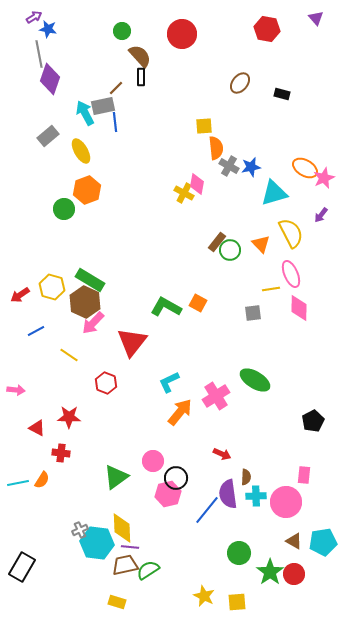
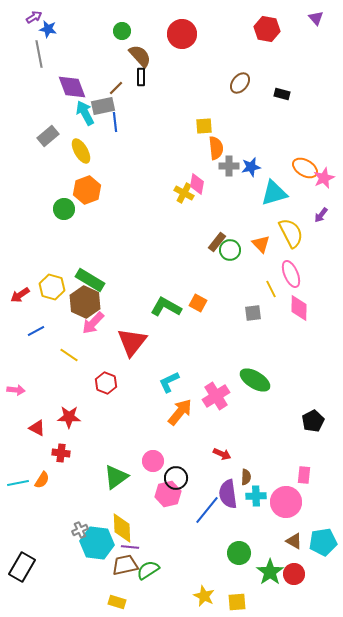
purple diamond at (50, 79): moved 22 px right, 8 px down; rotated 40 degrees counterclockwise
gray cross at (229, 166): rotated 30 degrees counterclockwise
yellow line at (271, 289): rotated 72 degrees clockwise
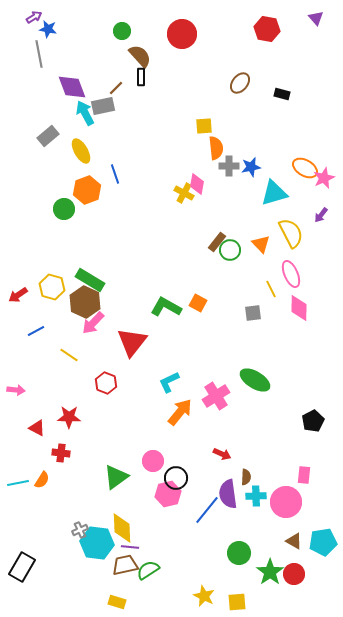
blue line at (115, 122): moved 52 px down; rotated 12 degrees counterclockwise
red arrow at (20, 295): moved 2 px left
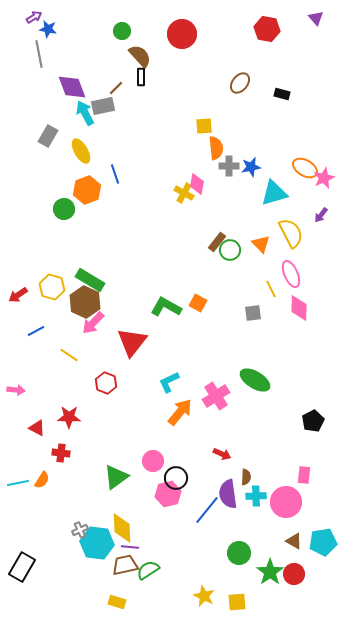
gray rectangle at (48, 136): rotated 20 degrees counterclockwise
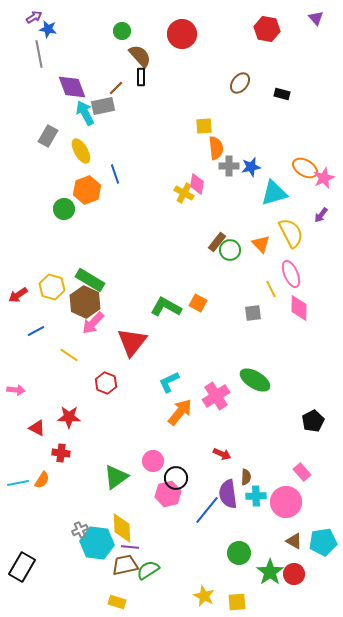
pink rectangle at (304, 475): moved 2 px left, 3 px up; rotated 48 degrees counterclockwise
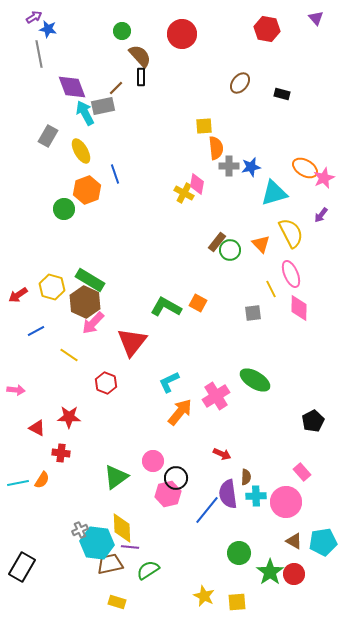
brown trapezoid at (125, 565): moved 15 px left, 1 px up
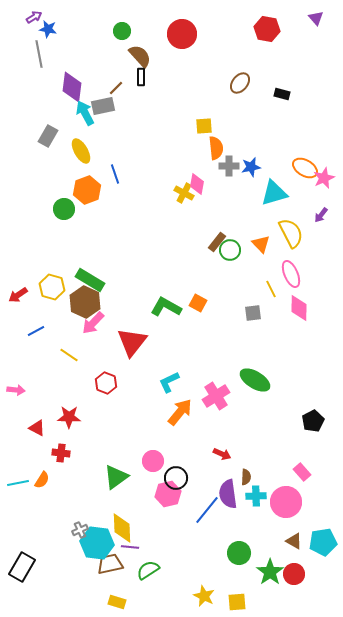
purple diamond at (72, 87): rotated 28 degrees clockwise
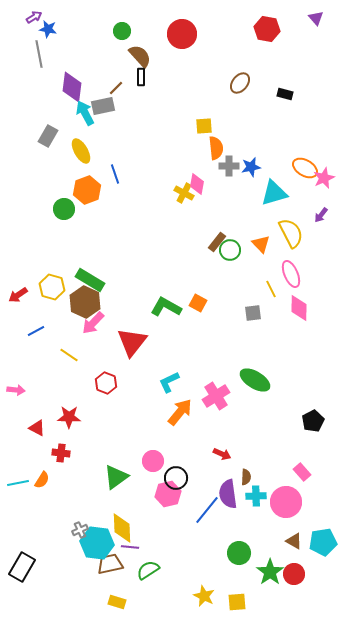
black rectangle at (282, 94): moved 3 px right
